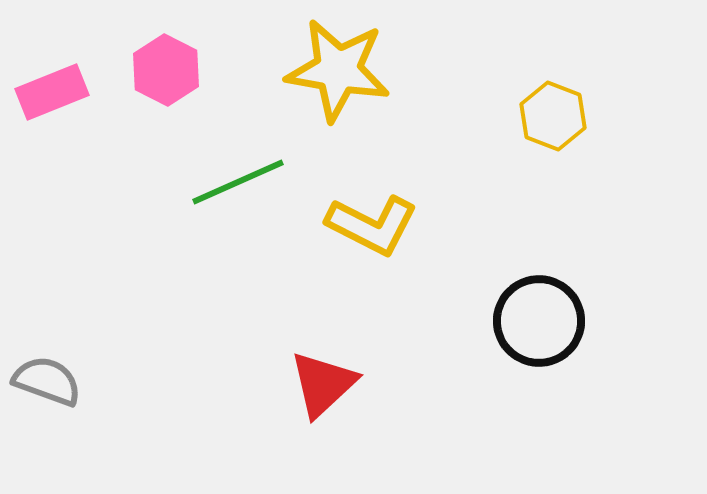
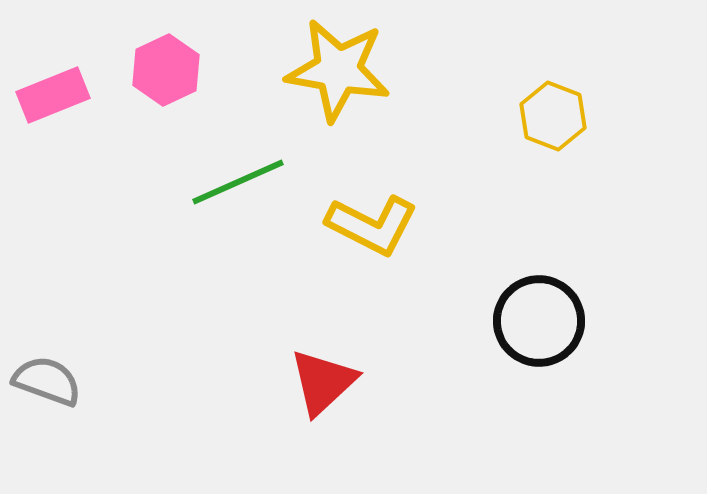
pink hexagon: rotated 8 degrees clockwise
pink rectangle: moved 1 px right, 3 px down
red triangle: moved 2 px up
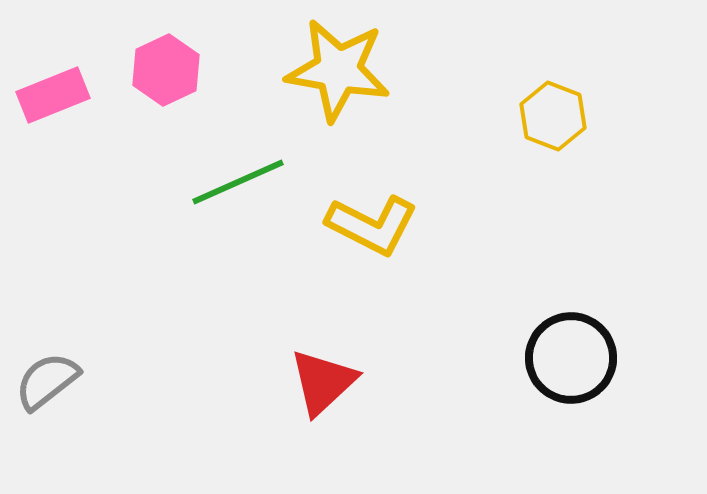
black circle: moved 32 px right, 37 px down
gray semicircle: rotated 58 degrees counterclockwise
